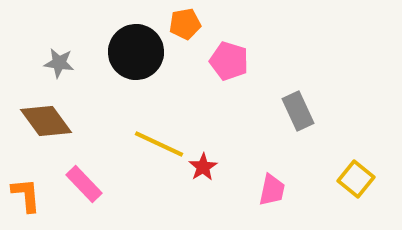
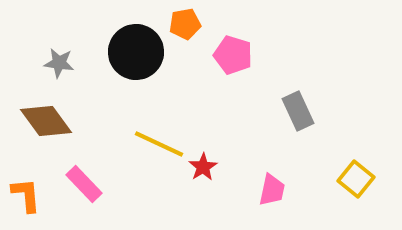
pink pentagon: moved 4 px right, 6 px up
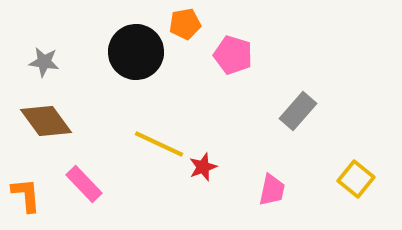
gray star: moved 15 px left, 1 px up
gray rectangle: rotated 66 degrees clockwise
red star: rotated 12 degrees clockwise
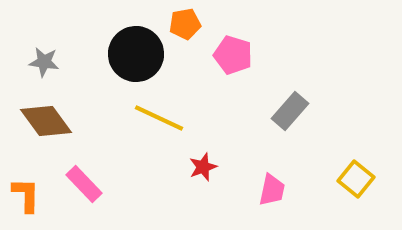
black circle: moved 2 px down
gray rectangle: moved 8 px left
yellow line: moved 26 px up
orange L-shape: rotated 6 degrees clockwise
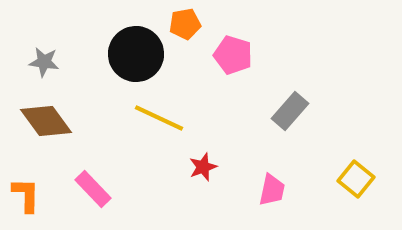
pink rectangle: moved 9 px right, 5 px down
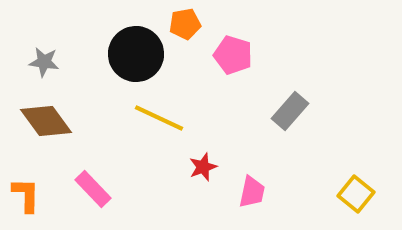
yellow square: moved 15 px down
pink trapezoid: moved 20 px left, 2 px down
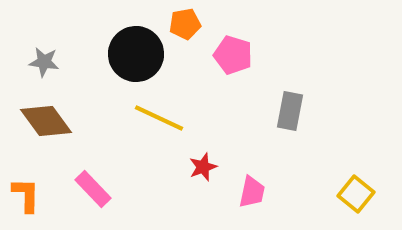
gray rectangle: rotated 30 degrees counterclockwise
